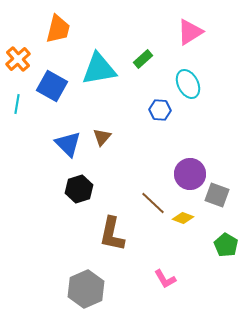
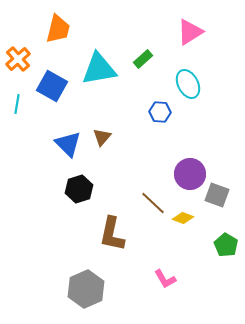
blue hexagon: moved 2 px down
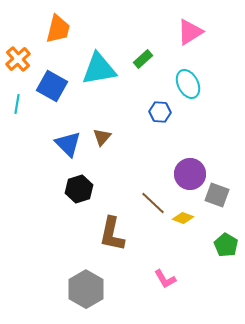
gray hexagon: rotated 6 degrees counterclockwise
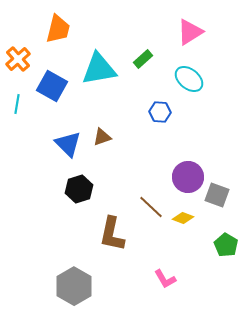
cyan ellipse: moved 1 px right, 5 px up; rotated 24 degrees counterclockwise
brown triangle: rotated 30 degrees clockwise
purple circle: moved 2 px left, 3 px down
brown line: moved 2 px left, 4 px down
gray hexagon: moved 12 px left, 3 px up
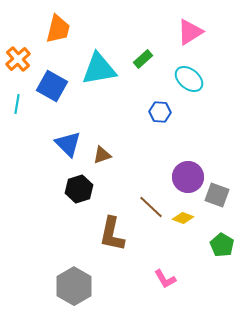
brown triangle: moved 18 px down
green pentagon: moved 4 px left
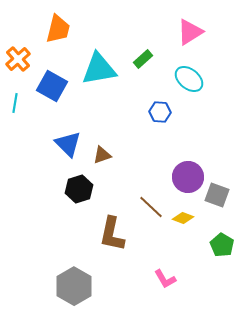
cyan line: moved 2 px left, 1 px up
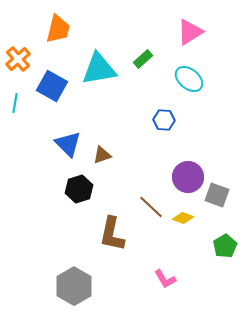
blue hexagon: moved 4 px right, 8 px down
green pentagon: moved 3 px right, 1 px down; rotated 10 degrees clockwise
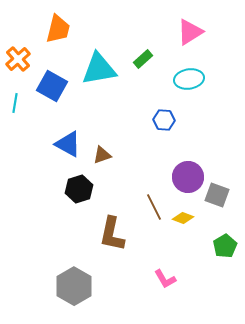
cyan ellipse: rotated 48 degrees counterclockwise
blue triangle: rotated 16 degrees counterclockwise
brown line: moved 3 px right; rotated 20 degrees clockwise
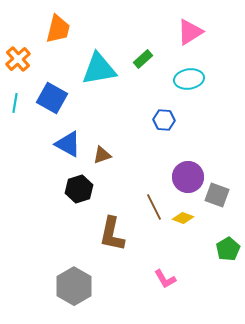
blue square: moved 12 px down
green pentagon: moved 3 px right, 3 px down
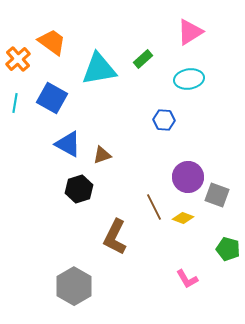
orange trapezoid: moved 6 px left, 13 px down; rotated 68 degrees counterclockwise
brown L-shape: moved 3 px right, 3 px down; rotated 15 degrees clockwise
green pentagon: rotated 25 degrees counterclockwise
pink L-shape: moved 22 px right
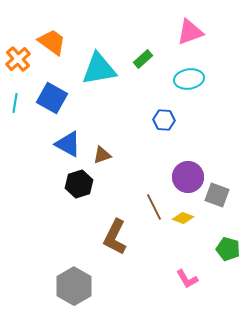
pink triangle: rotated 12 degrees clockwise
black hexagon: moved 5 px up
